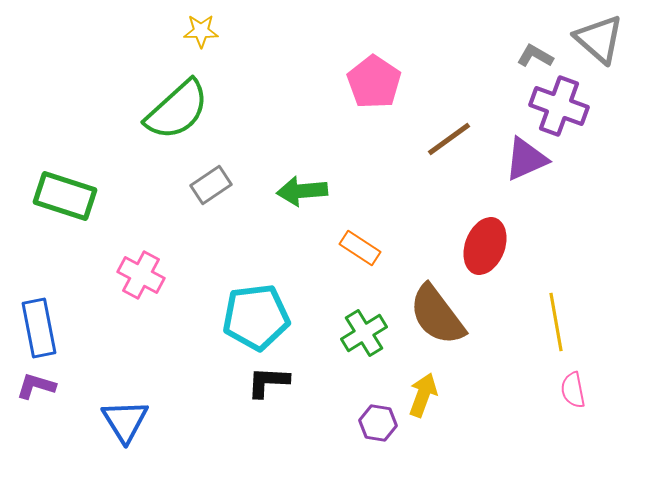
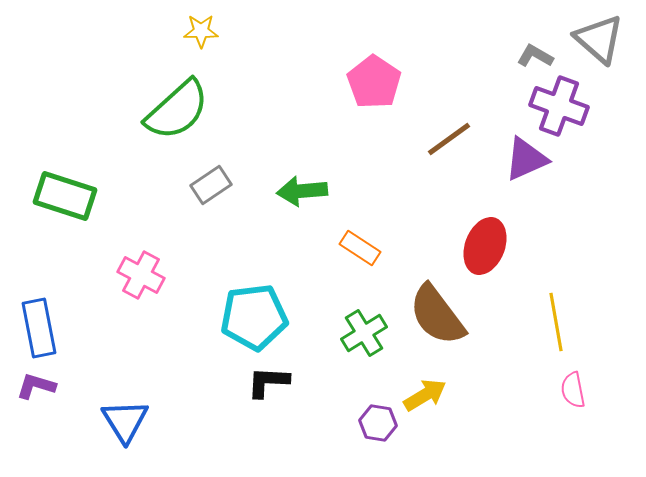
cyan pentagon: moved 2 px left
yellow arrow: moved 2 px right; rotated 39 degrees clockwise
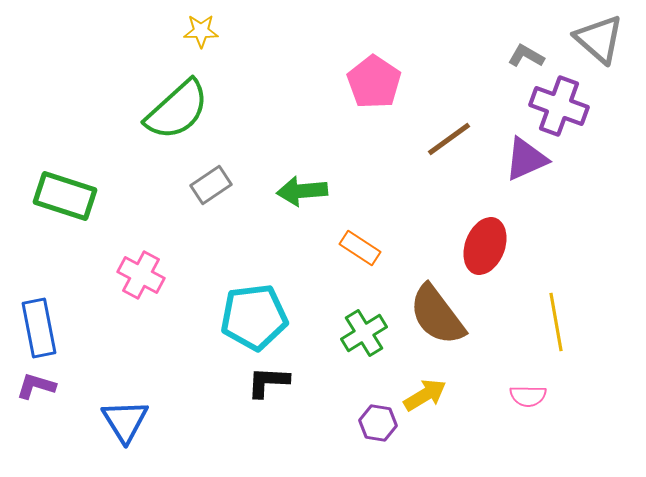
gray L-shape: moved 9 px left
pink semicircle: moved 45 px left, 6 px down; rotated 78 degrees counterclockwise
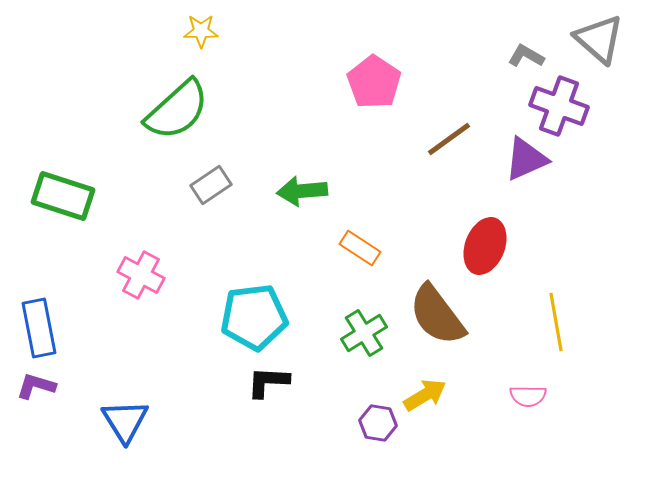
green rectangle: moved 2 px left
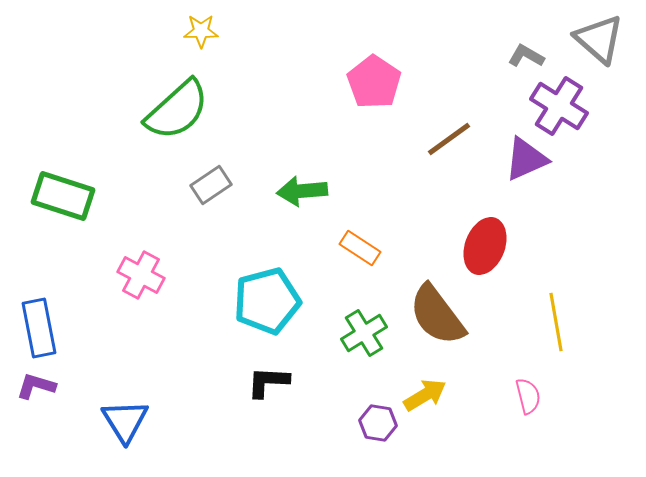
purple cross: rotated 12 degrees clockwise
cyan pentagon: moved 13 px right, 16 px up; rotated 8 degrees counterclockwise
pink semicircle: rotated 105 degrees counterclockwise
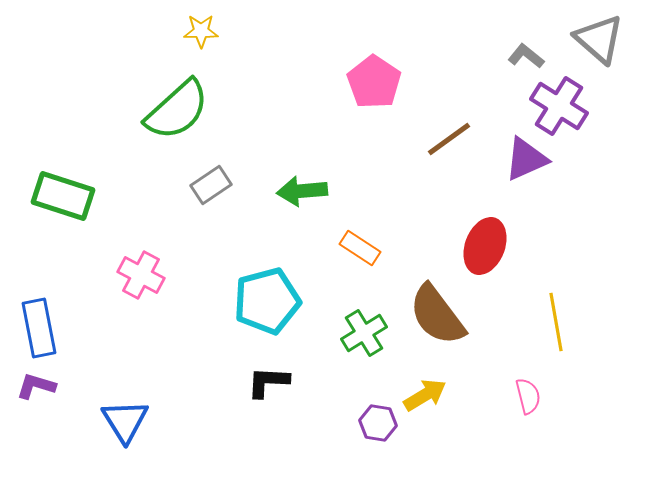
gray L-shape: rotated 9 degrees clockwise
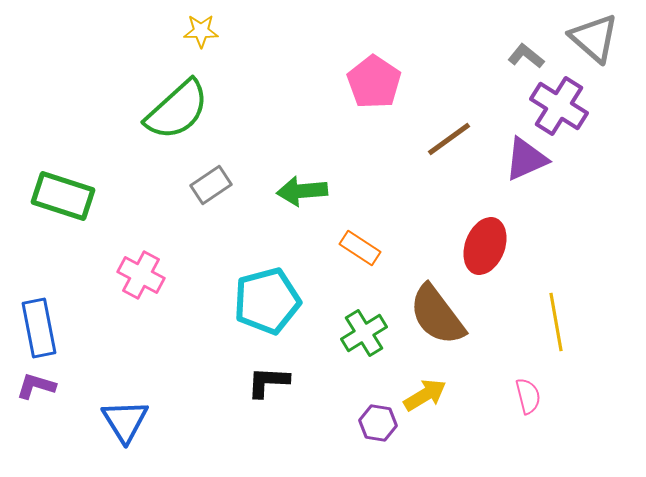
gray triangle: moved 5 px left, 1 px up
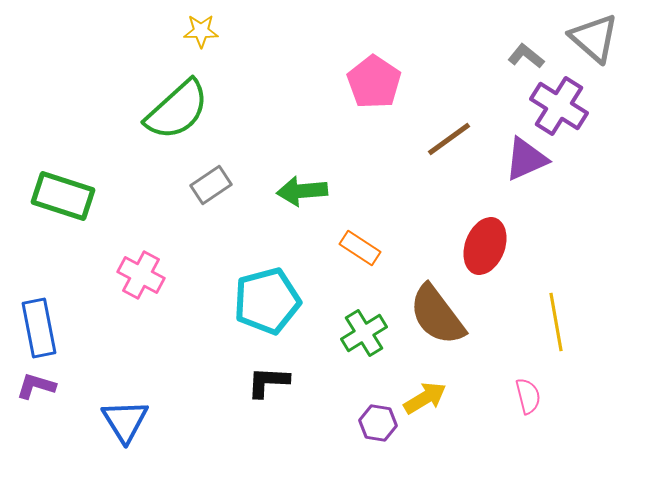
yellow arrow: moved 3 px down
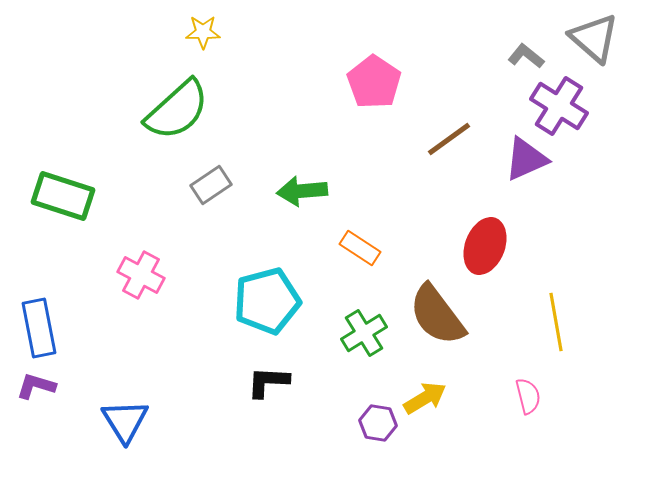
yellow star: moved 2 px right, 1 px down
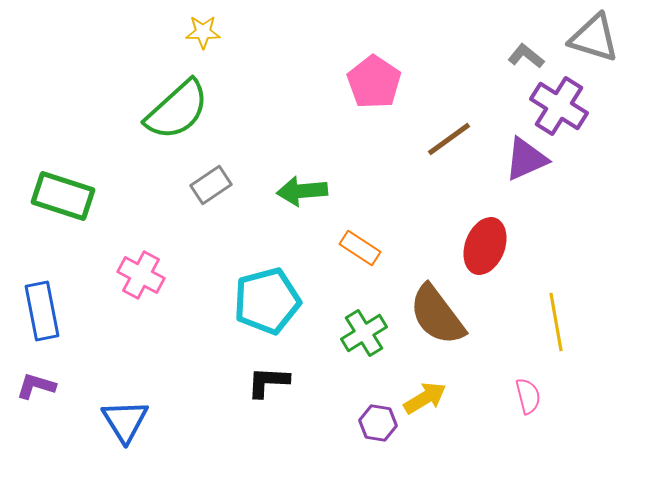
gray triangle: rotated 24 degrees counterclockwise
blue rectangle: moved 3 px right, 17 px up
